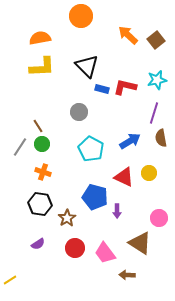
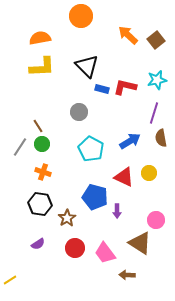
pink circle: moved 3 px left, 2 px down
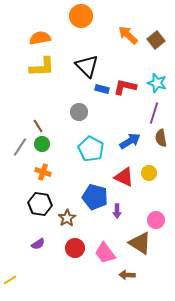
cyan star: moved 3 px down; rotated 30 degrees clockwise
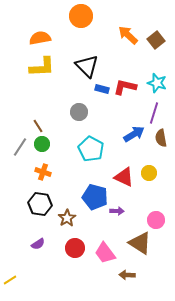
blue arrow: moved 4 px right, 7 px up
purple arrow: rotated 88 degrees counterclockwise
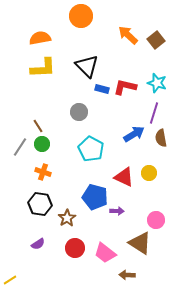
yellow L-shape: moved 1 px right, 1 px down
pink trapezoid: rotated 15 degrees counterclockwise
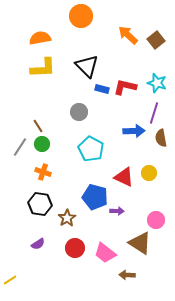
blue arrow: moved 3 px up; rotated 30 degrees clockwise
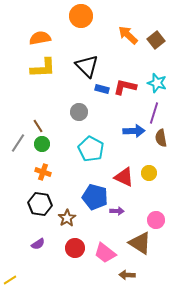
gray line: moved 2 px left, 4 px up
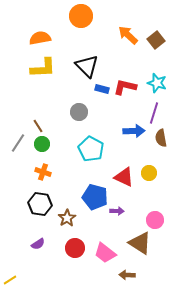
pink circle: moved 1 px left
